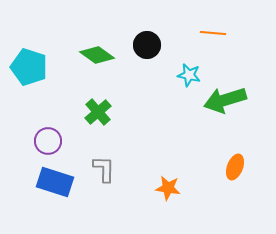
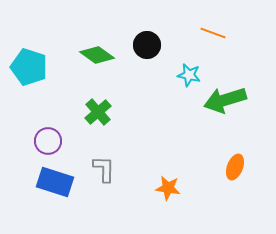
orange line: rotated 15 degrees clockwise
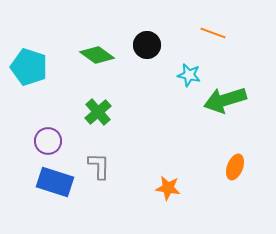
gray L-shape: moved 5 px left, 3 px up
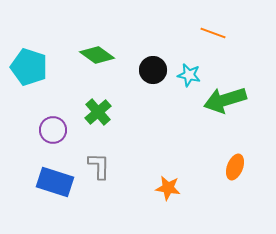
black circle: moved 6 px right, 25 px down
purple circle: moved 5 px right, 11 px up
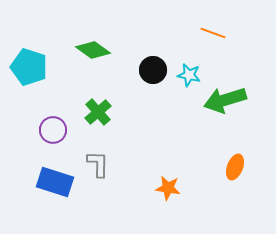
green diamond: moved 4 px left, 5 px up
gray L-shape: moved 1 px left, 2 px up
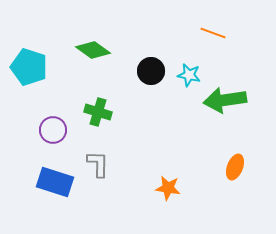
black circle: moved 2 px left, 1 px down
green arrow: rotated 9 degrees clockwise
green cross: rotated 32 degrees counterclockwise
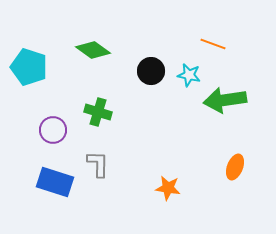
orange line: moved 11 px down
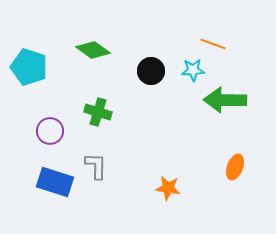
cyan star: moved 4 px right, 5 px up; rotated 15 degrees counterclockwise
green arrow: rotated 9 degrees clockwise
purple circle: moved 3 px left, 1 px down
gray L-shape: moved 2 px left, 2 px down
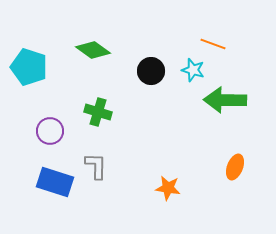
cyan star: rotated 20 degrees clockwise
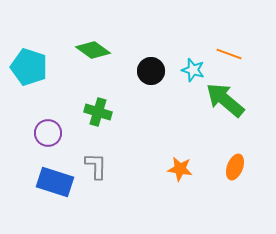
orange line: moved 16 px right, 10 px down
green arrow: rotated 39 degrees clockwise
purple circle: moved 2 px left, 2 px down
orange star: moved 12 px right, 19 px up
